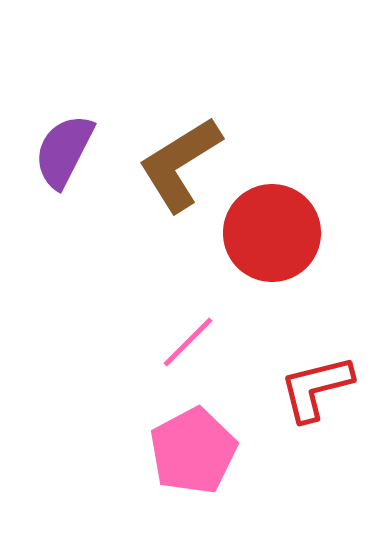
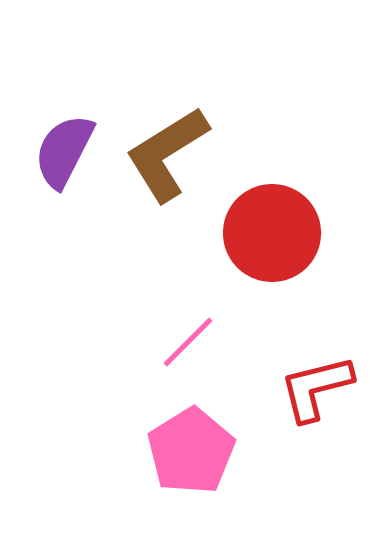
brown L-shape: moved 13 px left, 10 px up
pink pentagon: moved 2 px left; rotated 4 degrees counterclockwise
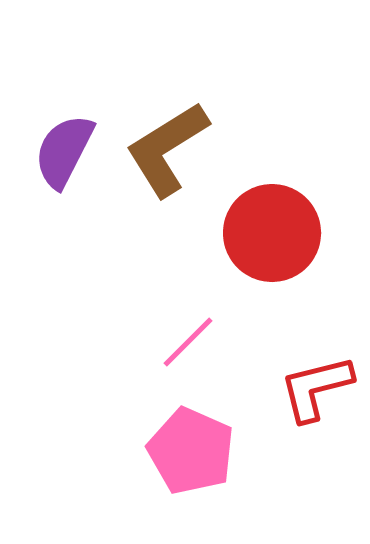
brown L-shape: moved 5 px up
pink pentagon: rotated 16 degrees counterclockwise
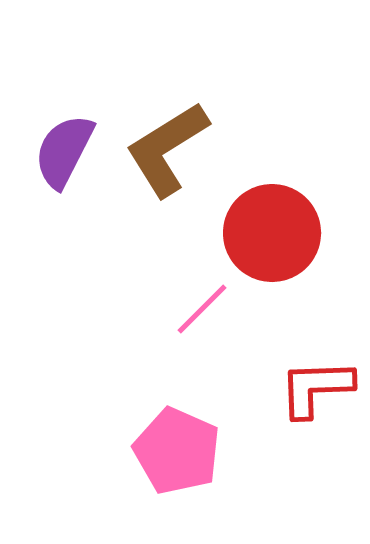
pink line: moved 14 px right, 33 px up
red L-shape: rotated 12 degrees clockwise
pink pentagon: moved 14 px left
